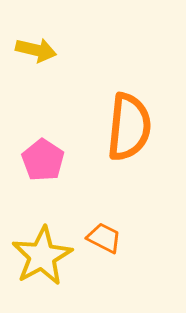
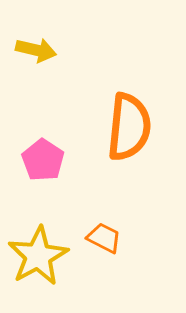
yellow star: moved 4 px left
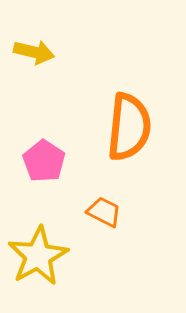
yellow arrow: moved 2 px left, 2 px down
pink pentagon: moved 1 px right, 1 px down
orange trapezoid: moved 26 px up
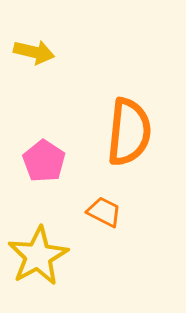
orange semicircle: moved 5 px down
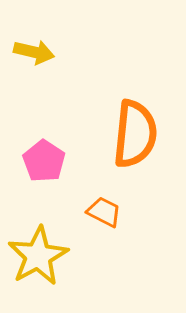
orange semicircle: moved 6 px right, 2 px down
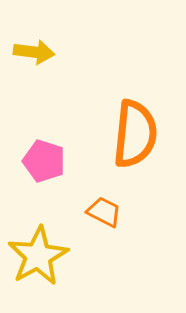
yellow arrow: rotated 6 degrees counterclockwise
pink pentagon: rotated 15 degrees counterclockwise
